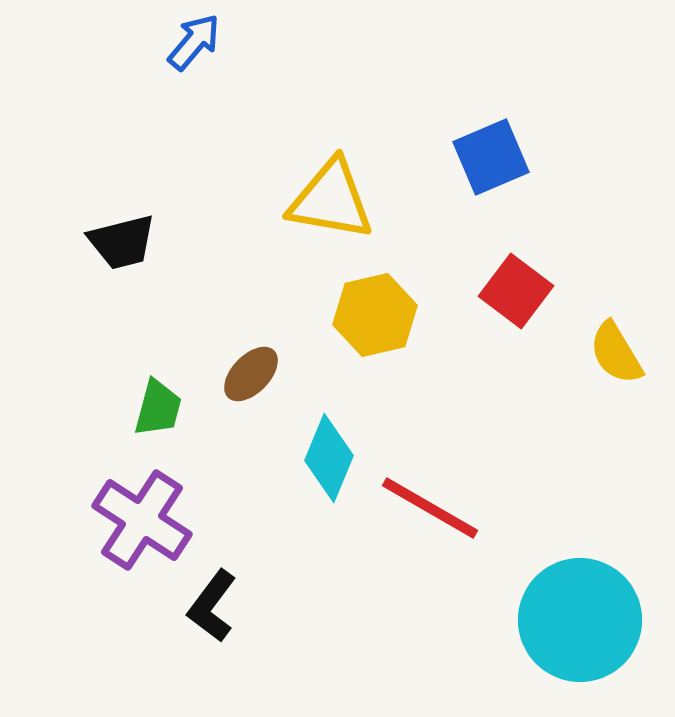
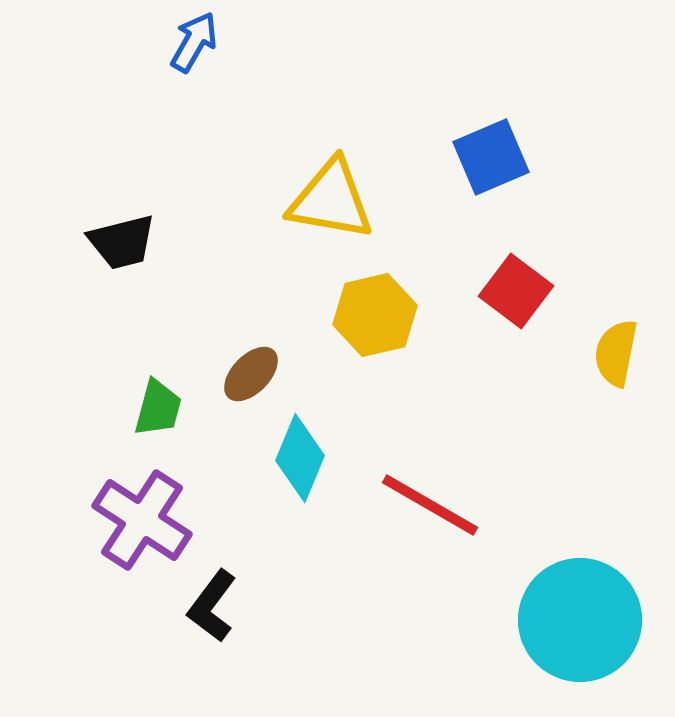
blue arrow: rotated 10 degrees counterclockwise
yellow semicircle: rotated 42 degrees clockwise
cyan diamond: moved 29 px left
red line: moved 3 px up
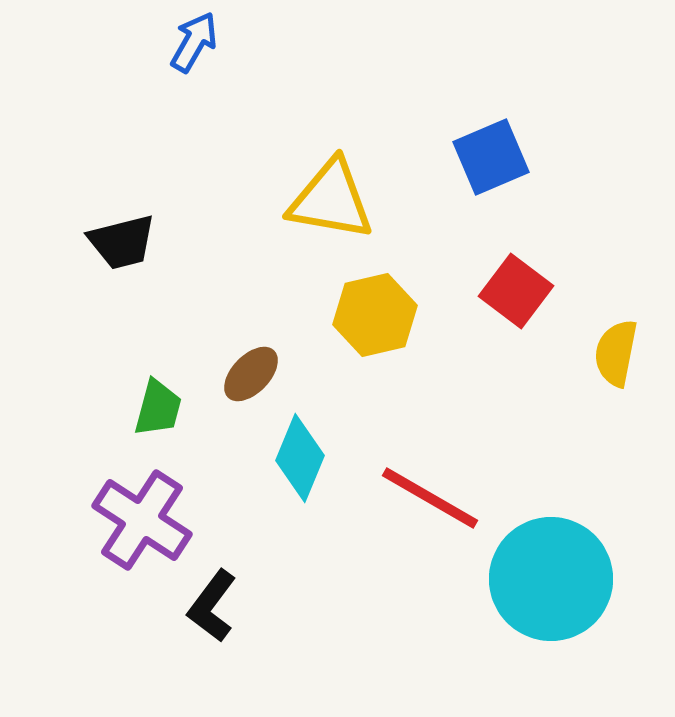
red line: moved 7 px up
cyan circle: moved 29 px left, 41 px up
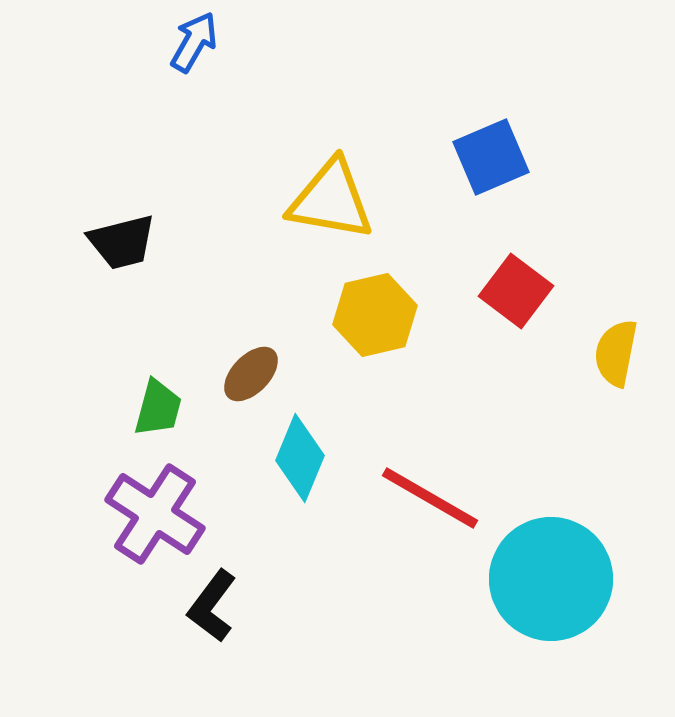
purple cross: moved 13 px right, 6 px up
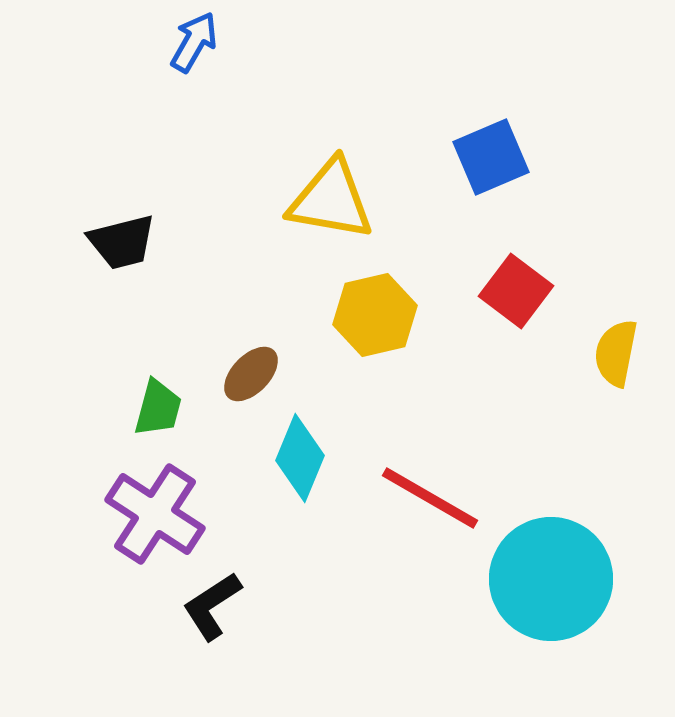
black L-shape: rotated 20 degrees clockwise
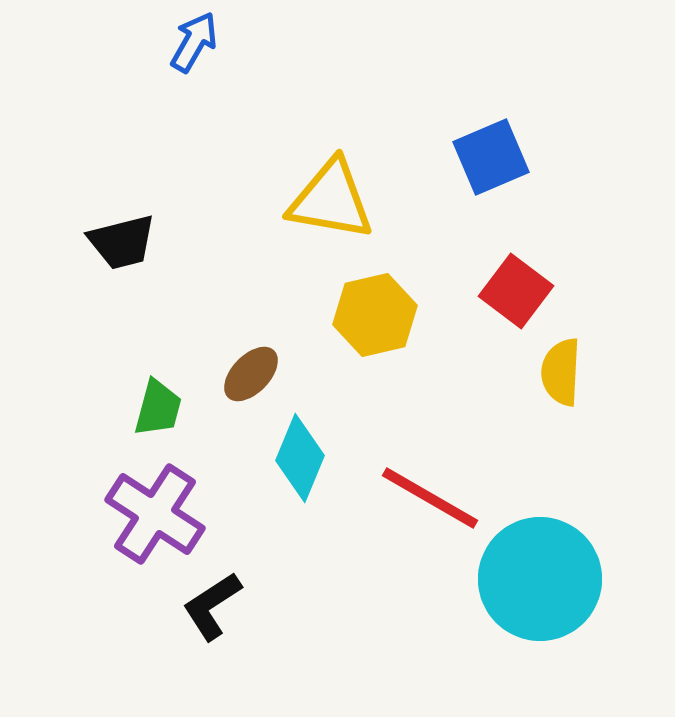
yellow semicircle: moved 55 px left, 19 px down; rotated 8 degrees counterclockwise
cyan circle: moved 11 px left
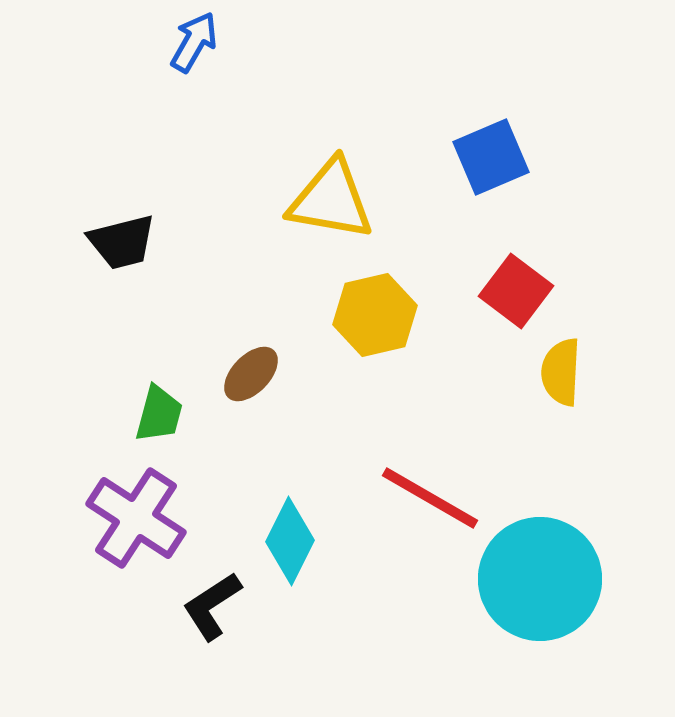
green trapezoid: moved 1 px right, 6 px down
cyan diamond: moved 10 px left, 83 px down; rotated 4 degrees clockwise
purple cross: moved 19 px left, 4 px down
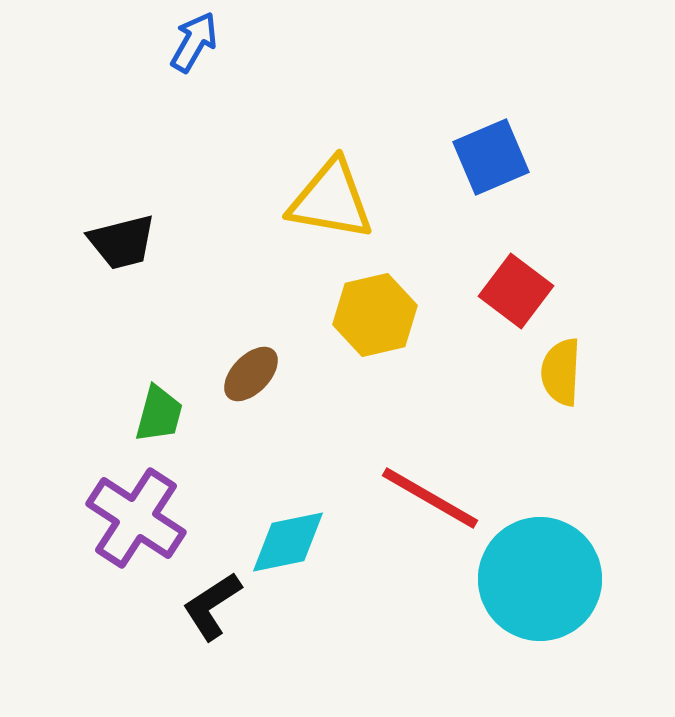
cyan diamond: moved 2 px left, 1 px down; rotated 52 degrees clockwise
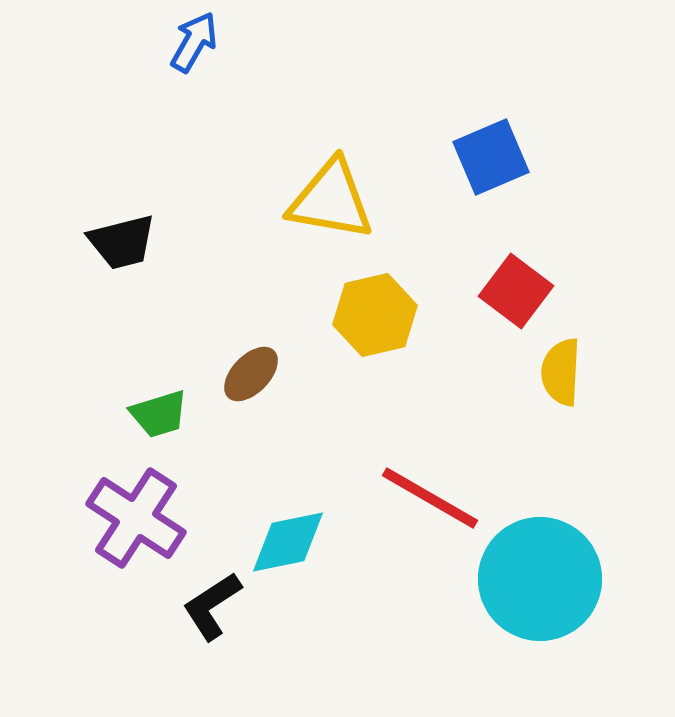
green trapezoid: rotated 58 degrees clockwise
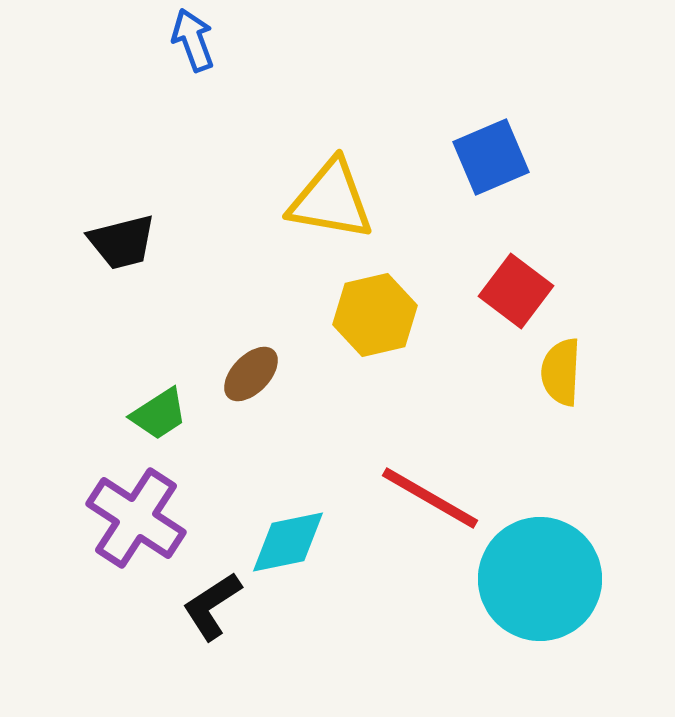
blue arrow: moved 1 px left, 2 px up; rotated 50 degrees counterclockwise
green trapezoid: rotated 16 degrees counterclockwise
